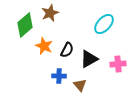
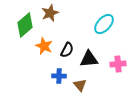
black triangle: rotated 24 degrees clockwise
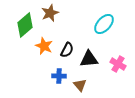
pink cross: rotated 35 degrees clockwise
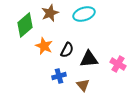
cyan ellipse: moved 20 px left, 10 px up; rotated 30 degrees clockwise
blue cross: rotated 16 degrees counterclockwise
brown triangle: moved 3 px right
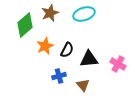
orange star: moved 1 px right; rotated 24 degrees clockwise
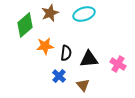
orange star: rotated 18 degrees clockwise
black semicircle: moved 1 px left, 3 px down; rotated 21 degrees counterclockwise
blue cross: rotated 32 degrees counterclockwise
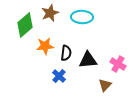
cyan ellipse: moved 2 px left, 3 px down; rotated 20 degrees clockwise
black triangle: moved 1 px left, 1 px down
brown triangle: moved 22 px right; rotated 24 degrees clockwise
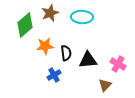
black semicircle: rotated 14 degrees counterclockwise
blue cross: moved 5 px left, 1 px up; rotated 16 degrees clockwise
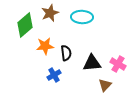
black triangle: moved 4 px right, 3 px down
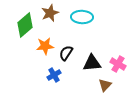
black semicircle: rotated 140 degrees counterclockwise
